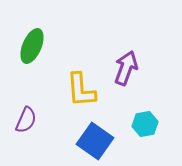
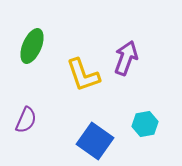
purple arrow: moved 10 px up
yellow L-shape: moved 2 px right, 15 px up; rotated 15 degrees counterclockwise
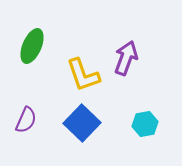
blue square: moved 13 px left, 18 px up; rotated 9 degrees clockwise
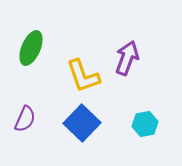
green ellipse: moved 1 px left, 2 px down
purple arrow: moved 1 px right
yellow L-shape: moved 1 px down
purple semicircle: moved 1 px left, 1 px up
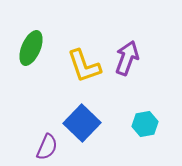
yellow L-shape: moved 1 px right, 10 px up
purple semicircle: moved 22 px right, 28 px down
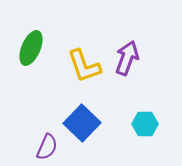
cyan hexagon: rotated 10 degrees clockwise
